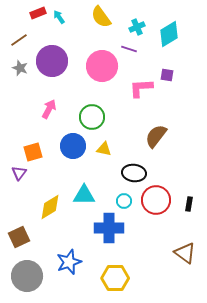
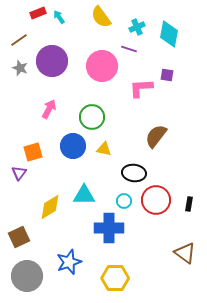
cyan diamond: rotated 48 degrees counterclockwise
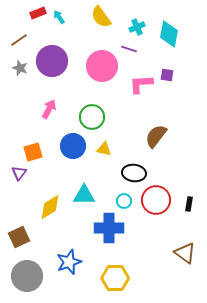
pink L-shape: moved 4 px up
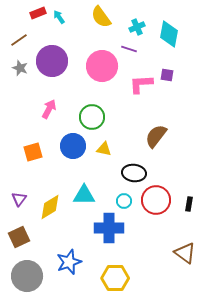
purple triangle: moved 26 px down
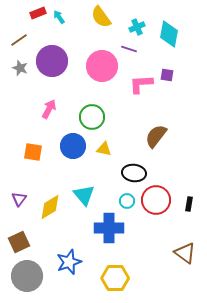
orange square: rotated 24 degrees clockwise
cyan triangle: rotated 50 degrees clockwise
cyan circle: moved 3 px right
brown square: moved 5 px down
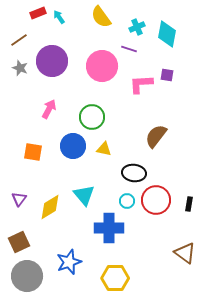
cyan diamond: moved 2 px left
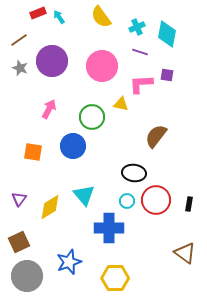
purple line: moved 11 px right, 3 px down
yellow triangle: moved 17 px right, 45 px up
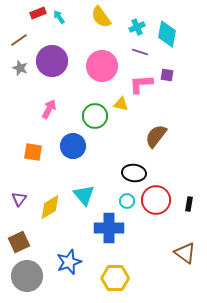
green circle: moved 3 px right, 1 px up
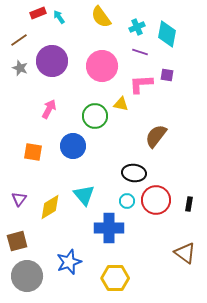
brown square: moved 2 px left, 1 px up; rotated 10 degrees clockwise
